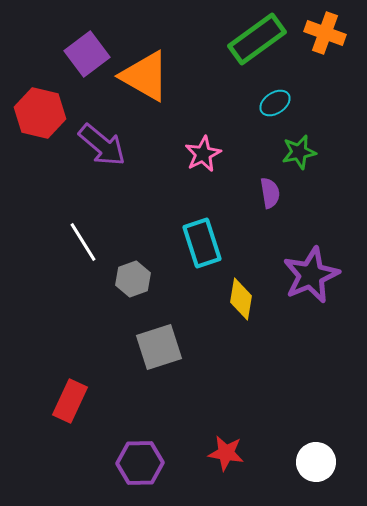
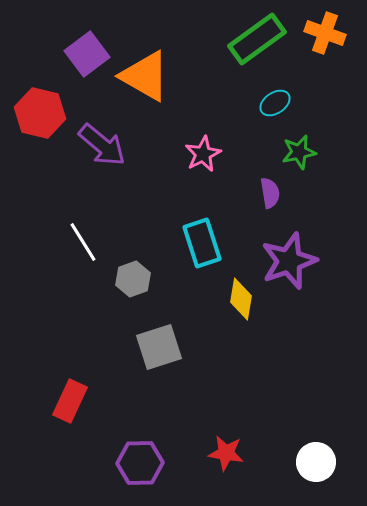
purple star: moved 22 px left, 14 px up; rotated 4 degrees clockwise
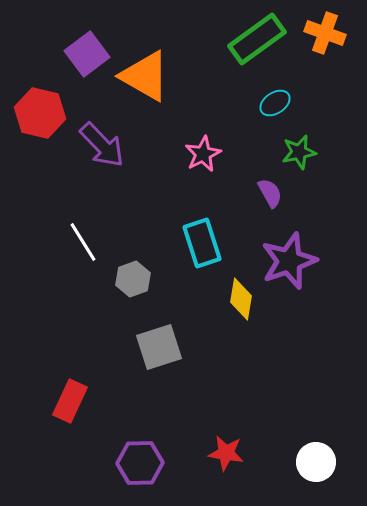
purple arrow: rotated 6 degrees clockwise
purple semicircle: rotated 20 degrees counterclockwise
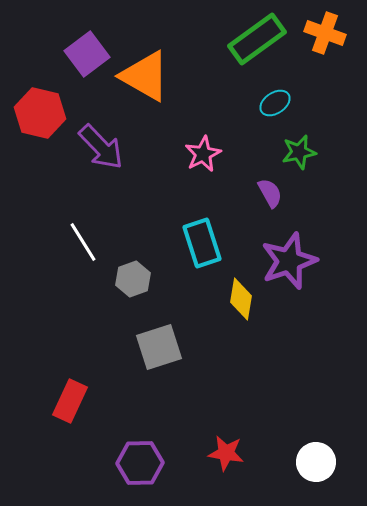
purple arrow: moved 1 px left, 2 px down
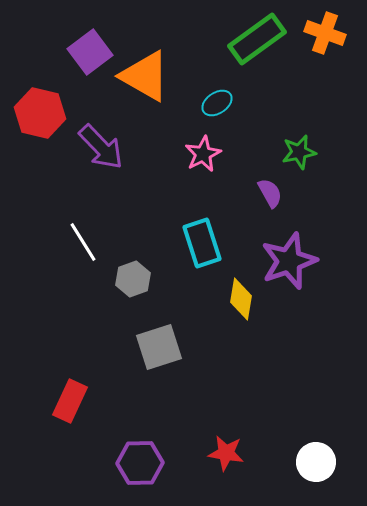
purple square: moved 3 px right, 2 px up
cyan ellipse: moved 58 px left
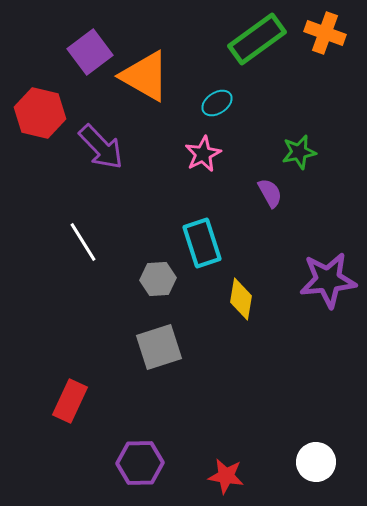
purple star: moved 39 px right, 19 px down; rotated 14 degrees clockwise
gray hexagon: moved 25 px right; rotated 16 degrees clockwise
red star: moved 23 px down
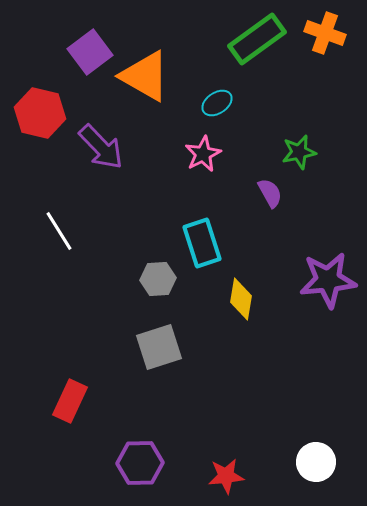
white line: moved 24 px left, 11 px up
red star: rotated 15 degrees counterclockwise
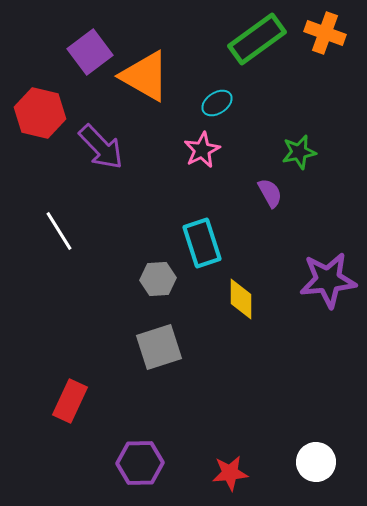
pink star: moved 1 px left, 4 px up
yellow diamond: rotated 9 degrees counterclockwise
red star: moved 4 px right, 3 px up
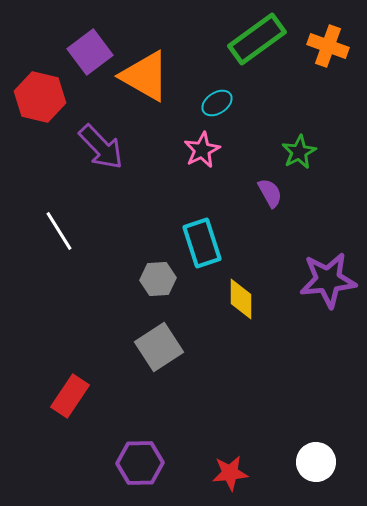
orange cross: moved 3 px right, 13 px down
red hexagon: moved 16 px up
green star: rotated 16 degrees counterclockwise
gray square: rotated 15 degrees counterclockwise
red rectangle: moved 5 px up; rotated 9 degrees clockwise
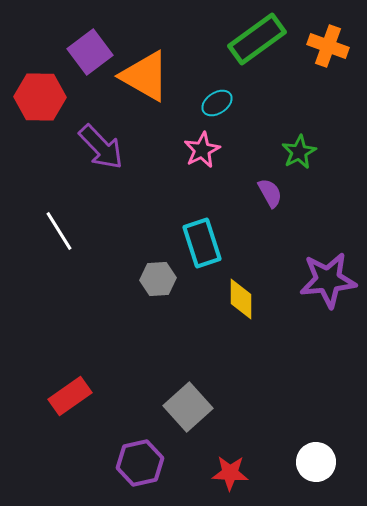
red hexagon: rotated 12 degrees counterclockwise
gray square: moved 29 px right, 60 px down; rotated 9 degrees counterclockwise
red rectangle: rotated 21 degrees clockwise
purple hexagon: rotated 12 degrees counterclockwise
red star: rotated 9 degrees clockwise
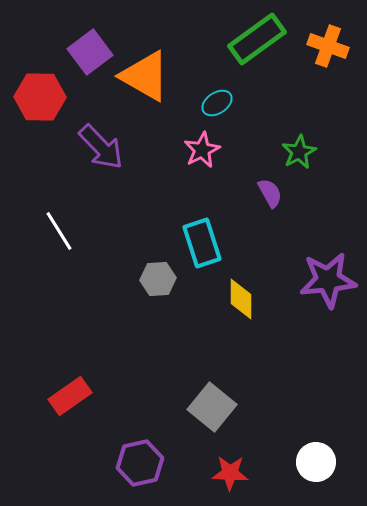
gray square: moved 24 px right; rotated 9 degrees counterclockwise
